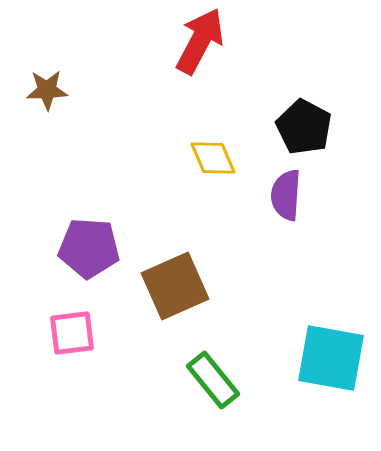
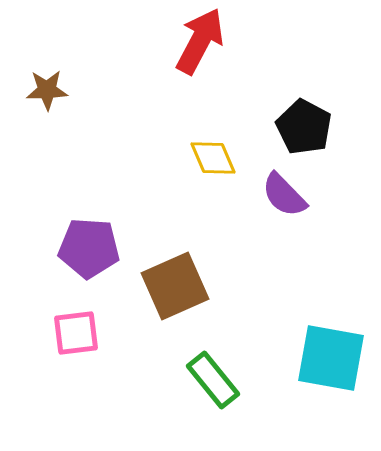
purple semicircle: moved 2 px left; rotated 48 degrees counterclockwise
pink square: moved 4 px right
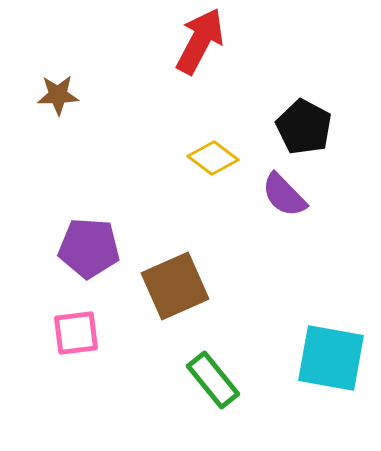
brown star: moved 11 px right, 5 px down
yellow diamond: rotated 30 degrees counterclockwise
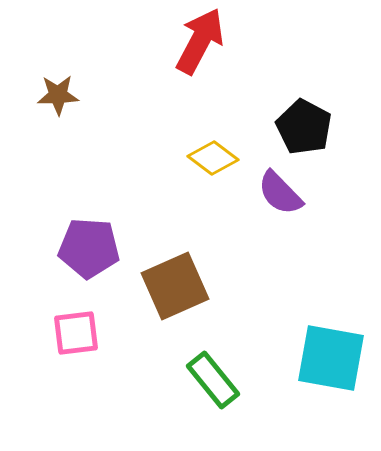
purple semicircle: moved 4 px left, 2 px up
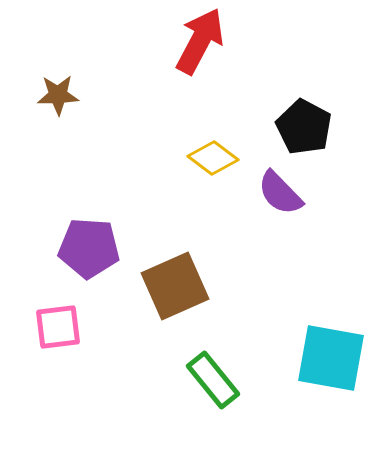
pink square: moved 18 px left, 6 px up
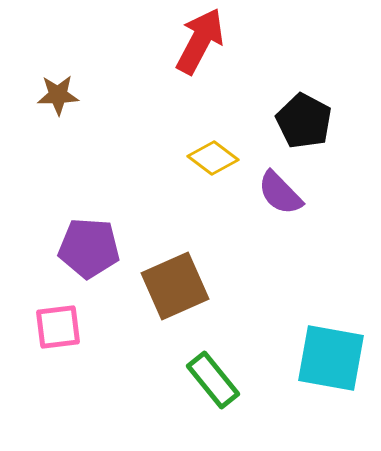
black pentagon: moved 6 px up
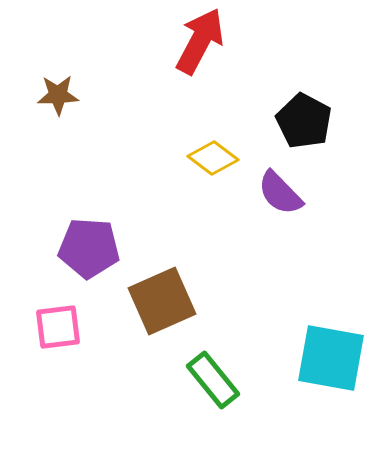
brown square: moved 13 px left, 15 px down
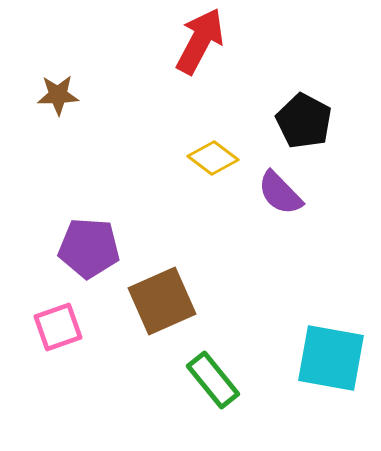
pink square: rotated 12 degrees counterclockwise
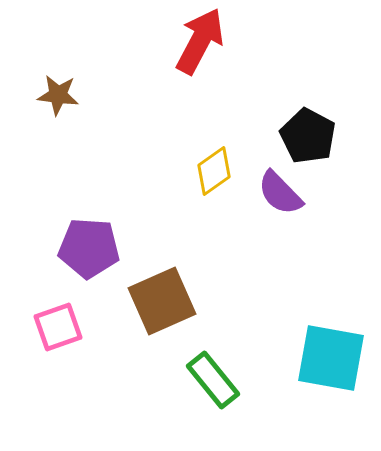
brown star: rotated 9 degrees clockwise
black pentagon: moved 4 px right, 15 px down
yellow diamond: moved 1 px right, 13 px down; rotated 72 degrees counterclockwise
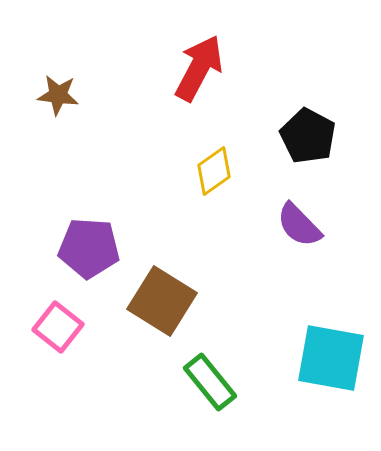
red arrow: moved 1 px left, 27 px down
purple semicircle: moved 19 px right, 32 px down
brown square: rotated 34 degrees counterclockwise
pink square: rotated 33 degrees counterclockwise
green rectangle: moved 3 px left, 2 px down
